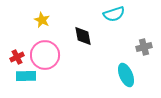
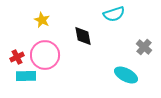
gray cross: rotated 35 degrees counterclockwise
cyan ellipse: rotated 40 degrees counterclockwise
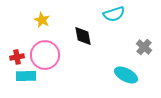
red cross: rotated 16 degrees clockwise
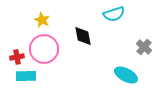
pink circle: moved 1 px left, 6 px up
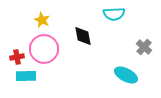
cyan semicircle: rotated 15 degrees clockwise
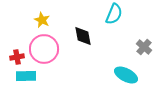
cyan semicircle: rotated 65 degrees counterclockwise
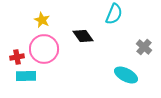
black diamond: rotated 25 degrees counterclockwise
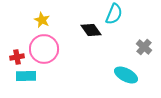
black diamond: moved 8 px right, 6 px up
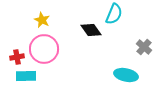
cyan ellipse: rotated 15 degrees counterclockwise
